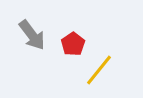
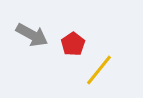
gray arrow: rotated 24 degrees counterclockwise
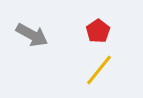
red pentagon: moved 25 px right, 13 px up
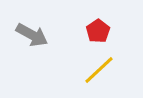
yellow line: rotated 8 degrees clockwise
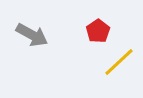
yellow line: moved 20 px right, 8 px up
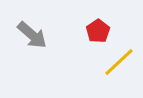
gray arrow: rotated 12 degrees clockwise
